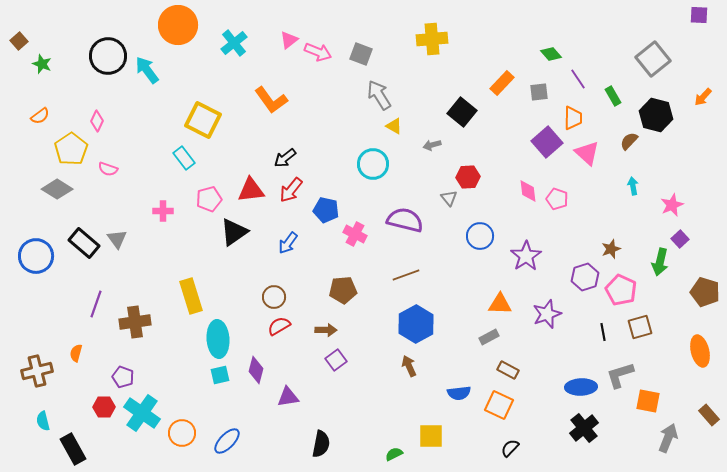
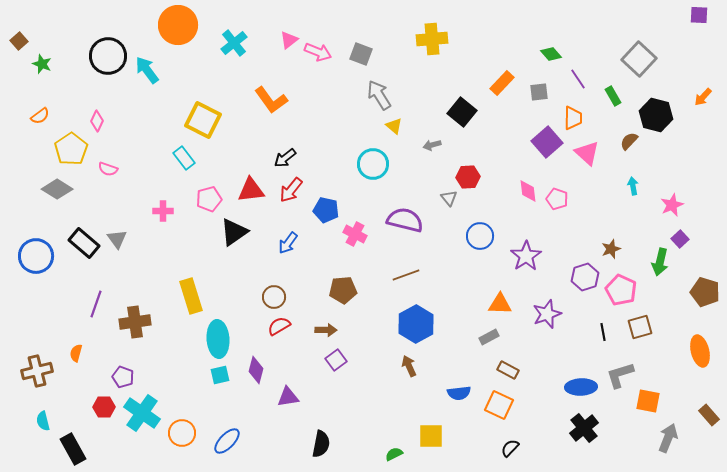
gray square at (653, 59): moved 14 px left; rotated 8 degrees counterclockwise
yellow triangle at (394, 126): rotated 12 degrees clockwise
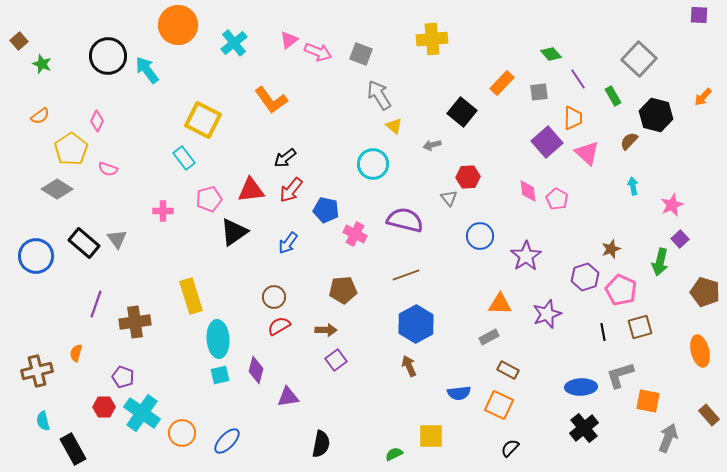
pink pentagon at (557, 199): rotated 10 degrees clockwise
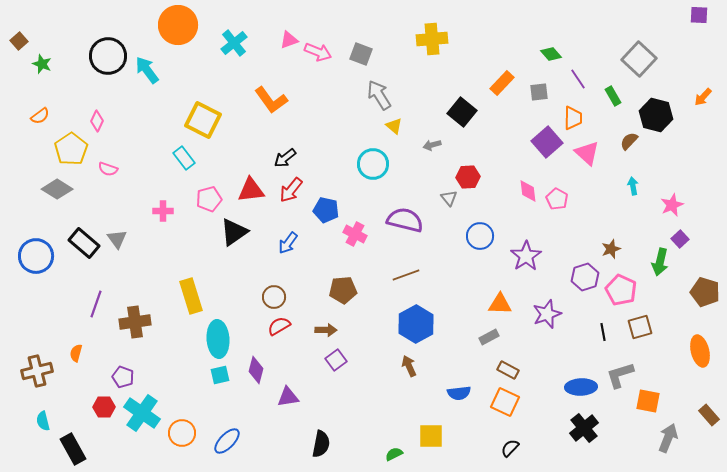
pink triangle at (289, 40): rotated 18 degrees clockwise
orange square at (499, 405): moved 6 px right, 3 px up
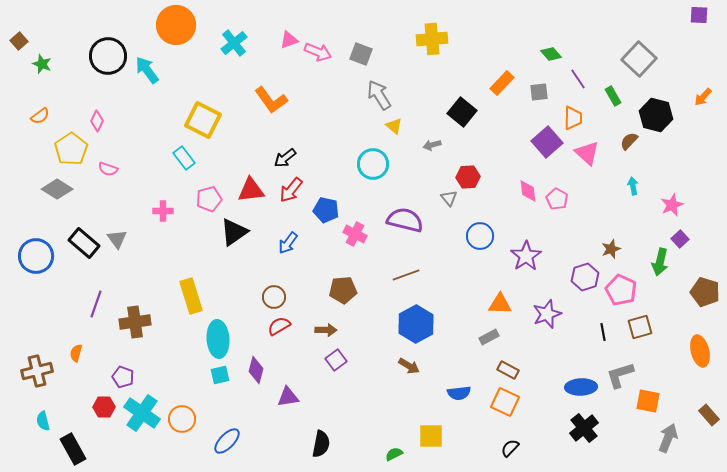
orange circle at (178, 25): moved 2 px left
brown arrow at (409, 366): rotated 145 degrees clockwise
orange circle at (182, 433): moved 14 px up
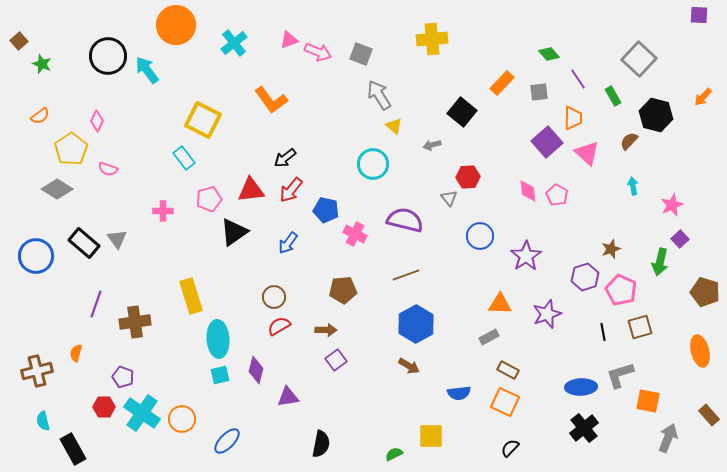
green diamond at (551, 54): moved 2 px left
pink pentagon at (557, 199): moved 4 px up
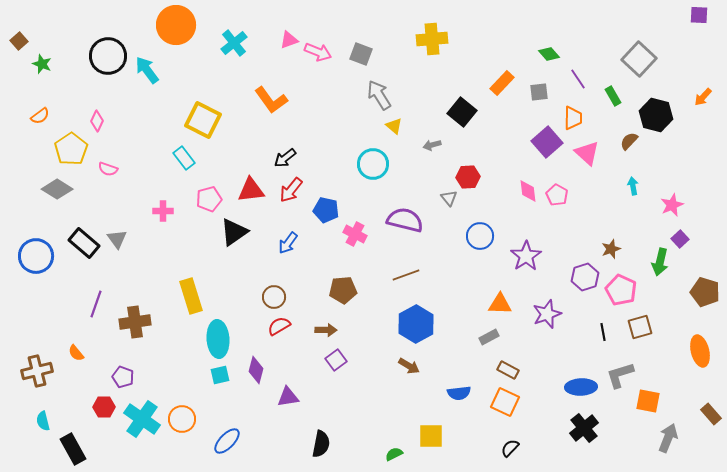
orange semicircle at (76, 353): rotated 54 degrees counterclockwise
cyan cross at (142, 413): moved 6 px down
brown rectangle at (709, 415): moved 2 px right, 1 px up
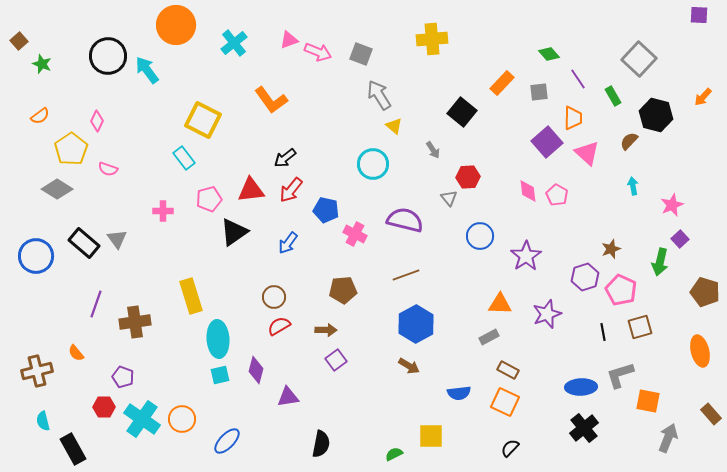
gray arrow at (432, 145): moved 1 px right, 5 px down; rotated 108 degrees counterclockwise
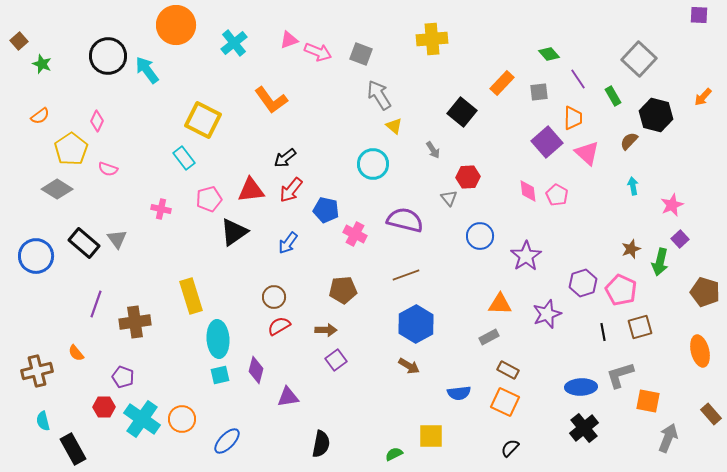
pink cross at (163, 211): moved 2 px left, 2 px up; rotated 12 degrees clockwise
brown star at (611, 249): moved 20 px right
purple hexagon at (585, 277): moved 2 px left, 6 px down
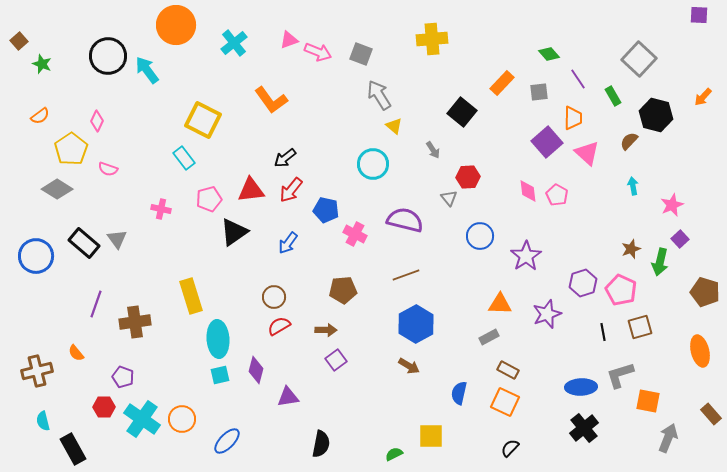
blue semicircle at (459, 393): rotated 110 degrees clockwise
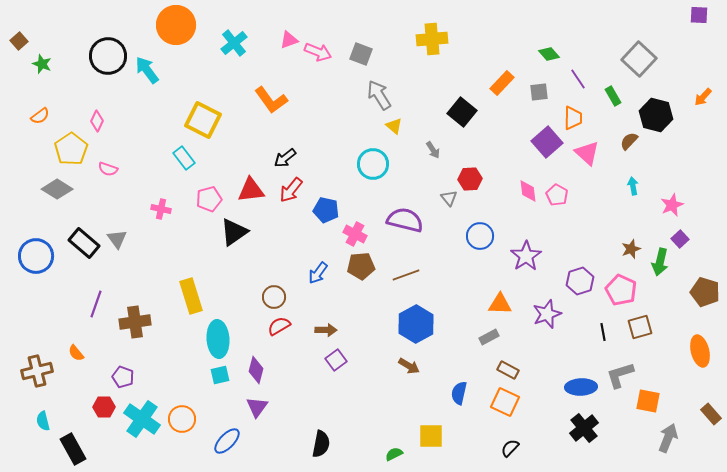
red hexagon at (468, 177): moved 2 px right, 2 px down
blue arrow at (288, 243): moved 30 px right, 30 px down
purple hexagon at (583, 283): moved 3 px left, 2 px up
brown pentagon at (343, 290): moved 18 px right, 24 px up
purple triangle at (288, 397): moved 31 px left, 10 px down; rotated 45 degrees counterclockwise
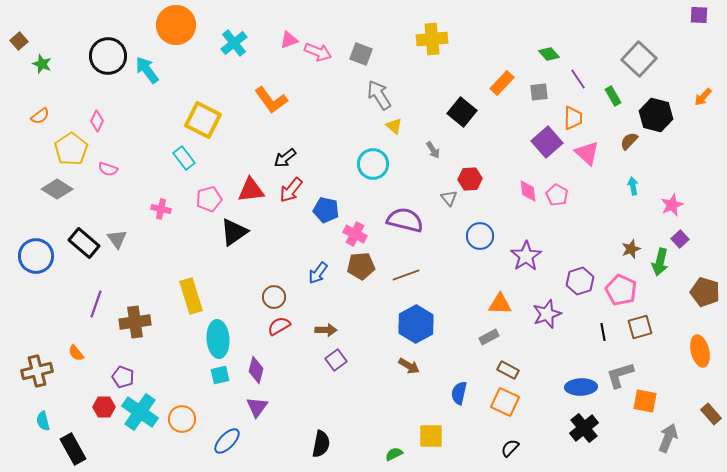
orange square at (648, 401): moved 3 px left
cyan cross at (142, 419): moved 2 px left, 7 px up
